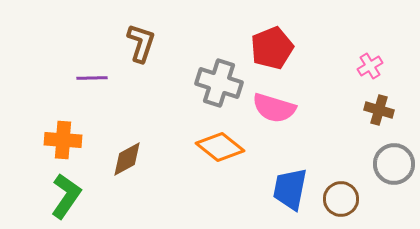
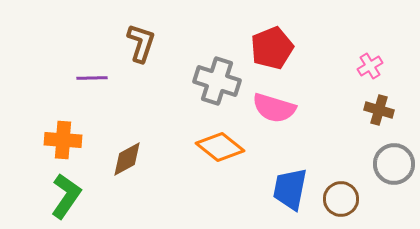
gray cross: moved 2 px left, 2 px up
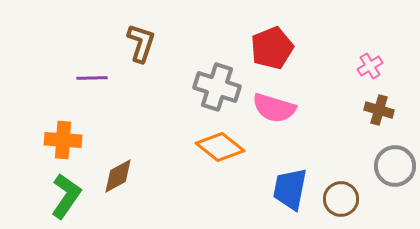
gray cross: moved 6 px down
brown diamond: moved 9 px left, 17 px down
gray circle: moved 1 px right, 2 px down
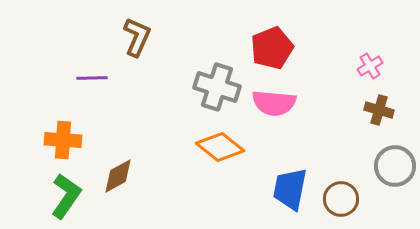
brown L-shape: moved 4 px left, 6 px up; rotated 6 degrees clockwise
pink semicircle: moved 5 px up; rotated 12 degrees counterclockwise
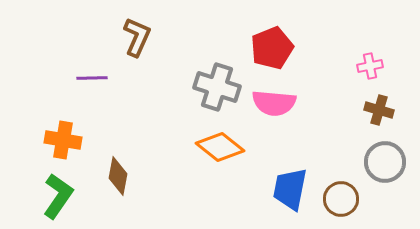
pink cross: rotated 20 degrees clockwise
orange cross: rotated 6 degrees clockwise
gray circle: moved 10 px left, 4 px up
brown diamond: rotated 51 degrees counterclockwise
green L-shape: moved 8 px left
